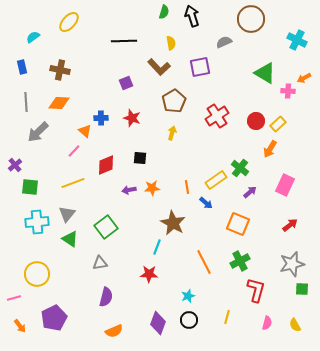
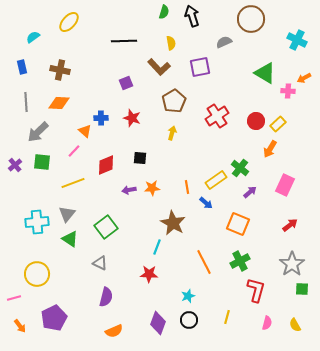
green square at (30, 187): moved 12 px right, 25 px up
gray triangle at (100, 263): rotated 35 degrees clockwise
gray star at (292, 264): rotated 20 degrees counterclockwise
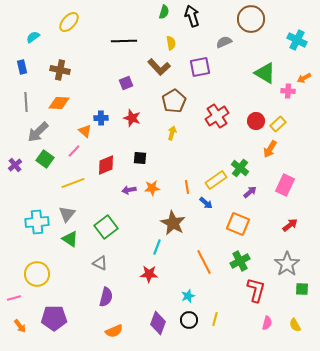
green square at (42, 162): moved 3 px right, 3 px up; rotated 30 degrees clockwise
gray star at (292, 264): moved 5 px left
yellow line at (227, 317): moved 12 px left, 2 px down
purple pentagon at (54, 318): rotated 25 degrees clockwise
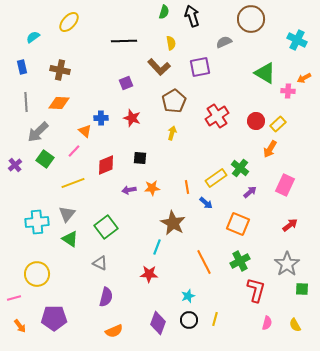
yellow rectangle at (216, 180): moved 2 px up
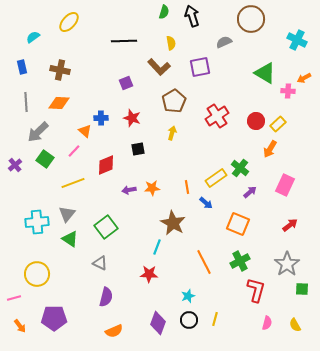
black square at (140, 158): moved 2 px left, 9 px up; rotated 16 degrees counterclockwise
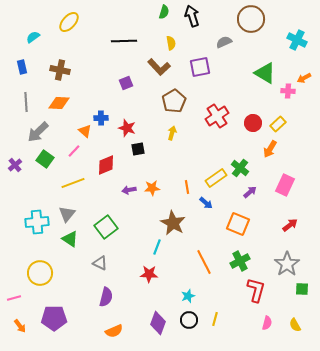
red star at (132, 118): moved 5 px left, 10 px down
red circle at (256, 121): moved 3 px left, 2 px down
yellow circle at (37, 274): moved 3 px right, 1 px up
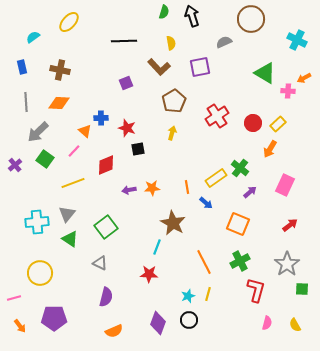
yellow line at (215, 319): moved 7 px left, 25 px up
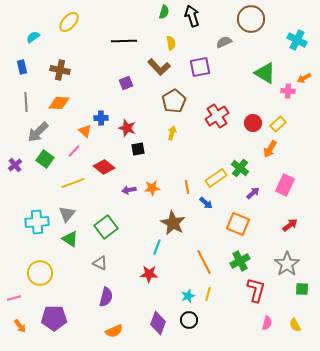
red diamond at (106, 165): moved 2 px left, 2 px down; rotated 60 degrees clockwise
purple arrow at (250, 192): moved 3 px right, 1 px down
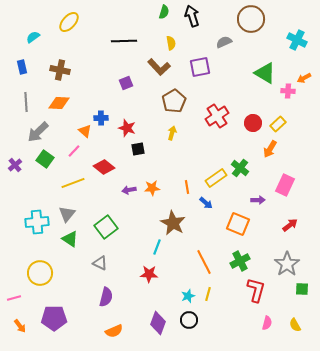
purple arrow at (253, 193): moved 5 px right, 7 px down; rotated 40 degrees clockwise
